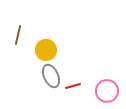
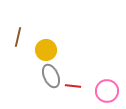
brown line: moved 2 px down
red line: rotated 21 degrees clockwise
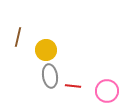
gray ellipse: moved 1 px left; rotated 15 degrees clockwise
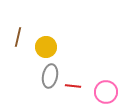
yellow circle: moved 3 px up
gray ellipse: rotated 20 degrees clockwise
pink circle: moved 1 px left, 1 px down
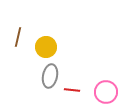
red line: moved 1 px left, 4 px down
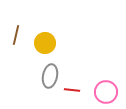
brown line: moved 2 px left, 2 px up
yellow circle: moved 1 px left, 4 px up
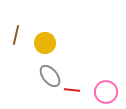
gray ellipse: rotated 50 degrees counterclockwise
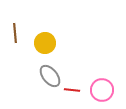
brown line: moved 1 px left, 2 px up; rotated 18 degrees counterclockwise
pink circle: moved 4 px left, 2 px up
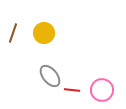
brown line: moved 2 px left; rotated 24 degrees clockwise
yellow circle: moved 1 px left, 10 px up
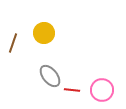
brown line: moved 10 px down
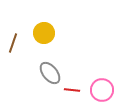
gray ellipse: moved 3 px up
